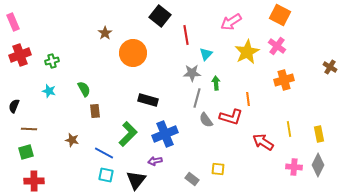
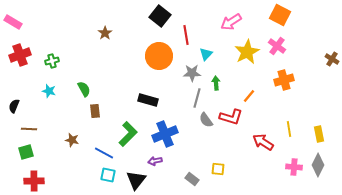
pink rectangle at (13, 22): rotated 36 degrees counterclockwise
orange circle at (133, 53): moved 26 px right, 3 px down
brown cross at (330, 67): moved 2 px right, 8 px up
orange line at (248, 99): moved 1 px right, 3 px up; rotated 48 degrees clockwise
cyan square at (106, 175): moved 2 px right
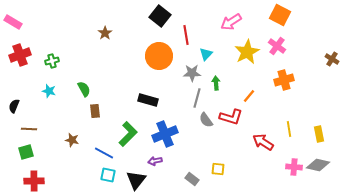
gray diamond at (318, 165): rotated 75 degrees clockwise
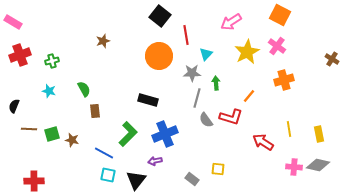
brown star at (105, 33): moved 2 px left, 8 px down; rotated 16 degrees clockwise
green square at (26, 152): moved 26 px right, 18 px up
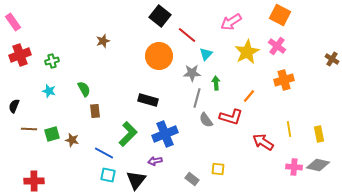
pink rectangle at (13, 22): rotated 24 degrees clockwise
red line at (186, 35): moved 1 px right; rotated 42 degrees counterclockwise
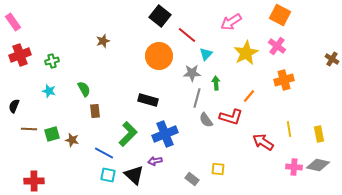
yellow star at (247, 52): moved 1 px left, 1 px down
black triangle at (136, 180): moved 2 px left, 5 px up; rotated 25 degrees counterclockwise
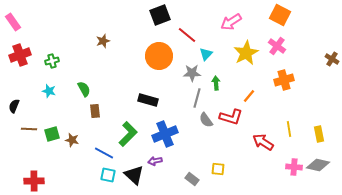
black square at (160, 16): moved 1 px up; rotated 30 degrees clockwise
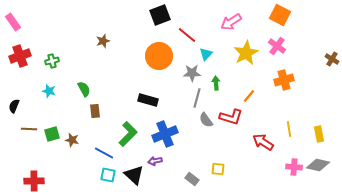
red cross at (20, 55): moved 1 px down
